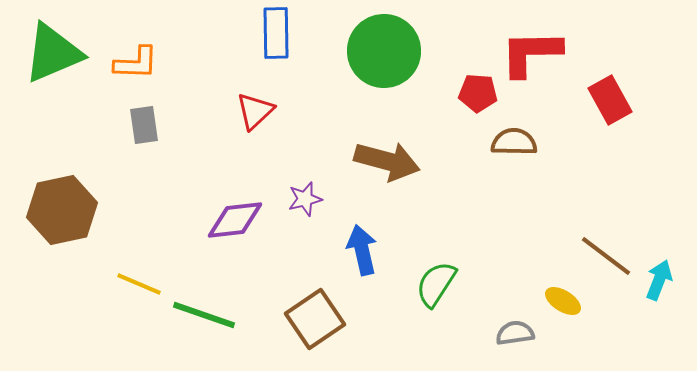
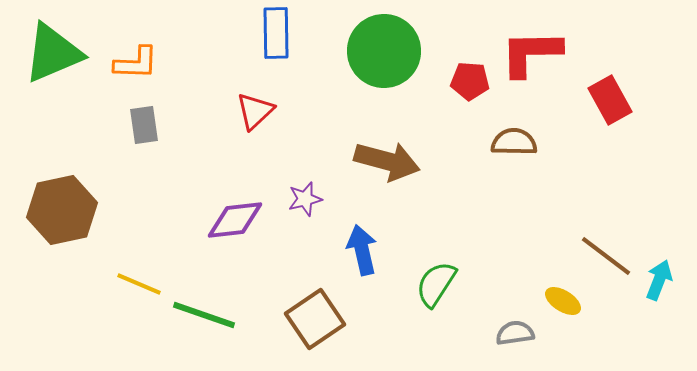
red pentagon: moved 8 px left, 12 px up
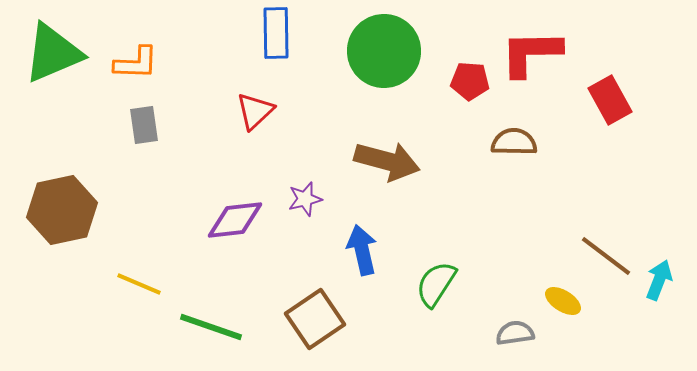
green line: moved 7 px right, 12 px down
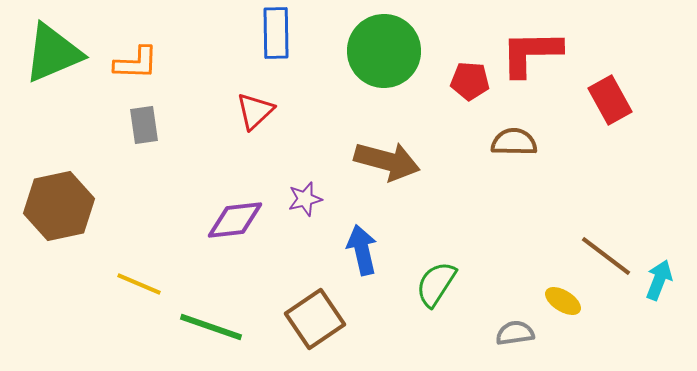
brown hexagon: moved 3 px left, 4 px up
